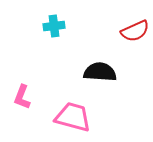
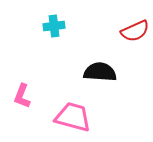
pink L-shape: moved 1 px up
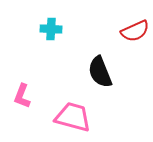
cyan cross: moved 3 px left, 3 px down; rotated 10 degrees clockwise
black semicircle: rotated 116 degrees counterclockwise
